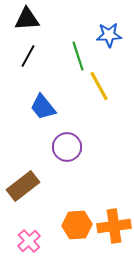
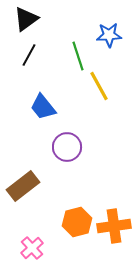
black triangle: moved 1 px left; rotated 32 degrees counterclockwise
black line: moved 1 px right, 1 px up
orange hexagon: moved 3 px up; rotated 12 degrees counterclockwise
pink cross: moved 3 px right, 7 px down
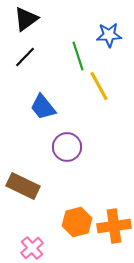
black line: moved 4 px left, 2 px down; rotated 15 degrees clockwise
brown rectangle: rotated 64 degrees clockwise
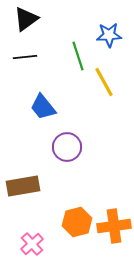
black line: rotated 40 degrees clockwise
yellow line: moved 5 px right, 4 px up
brown rectangle: rotated 36 degrees counterclockwise
pink cross: moved 4 px up
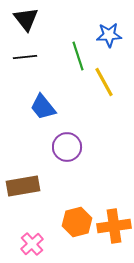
black triangle: rotated 32 degrees counterclockwise
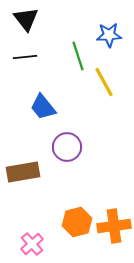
brown rectangle: moved 14 px up
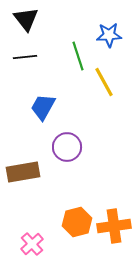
blue trapezoid: rotated 68 degrees clockwise
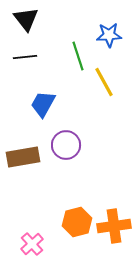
blue trapezoid: moved 3 px up
purple circle: moved 1 px left, 2 px up
brown rectangle: moved 15 px up
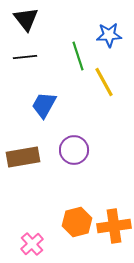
blue trapezoid: moved 1 px right, 1 px down
purple circle: moved 8 px right, 5 px down
